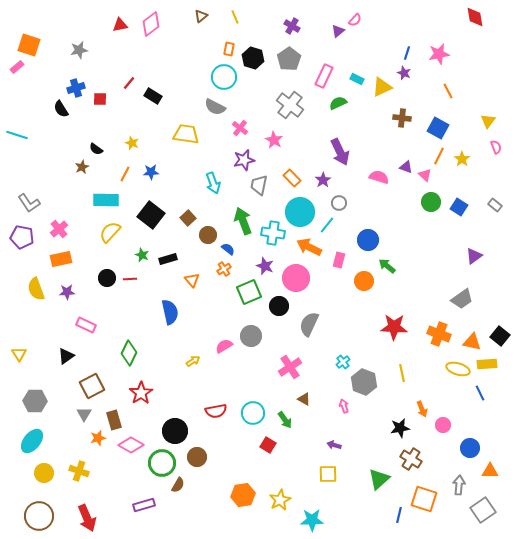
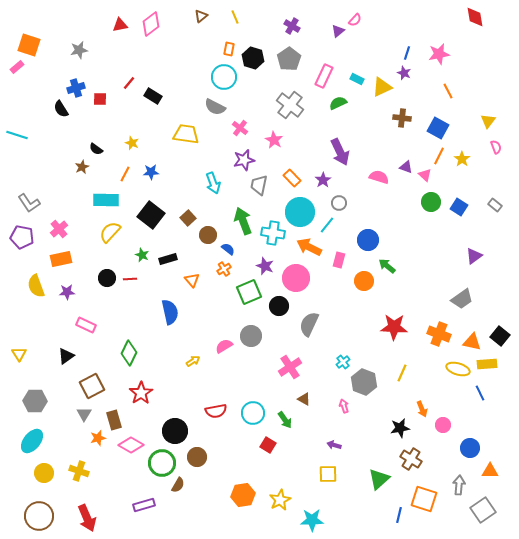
yellow semicircle at (36, 289): moved 3 px up
yellow line at (402, 373): rotated 36 degrees clockwise
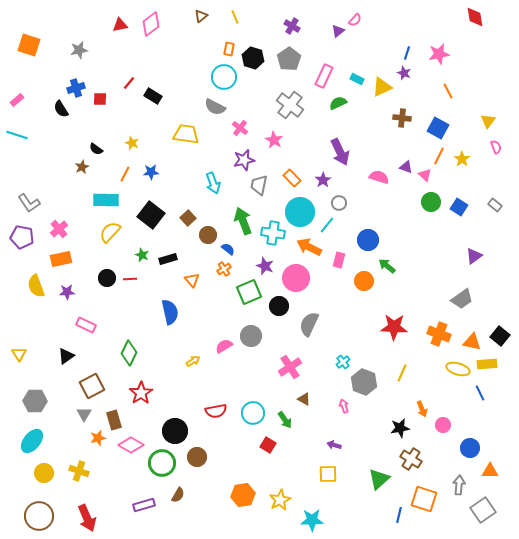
pink rectangle at (17, 67): moved 33 px down
brown semicircle at (178, 485): moved 10 px down
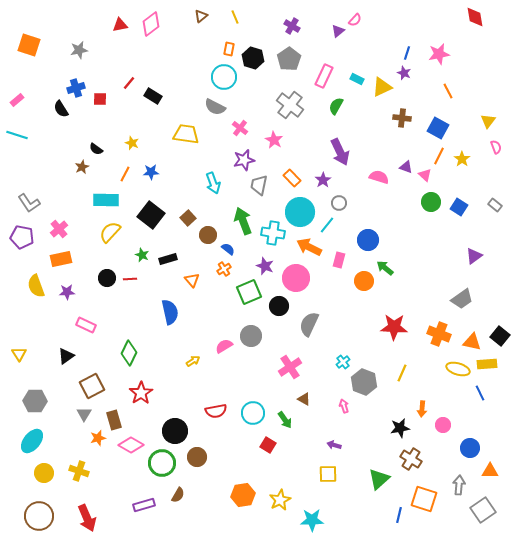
green semicircle at (338, 103): moved 2 px left, 3 px down; rotated 36 degrees counterclockwise
green arrow at (387, 266): moved 2 px left, 2 px down
orange arrow at (422, 409): rotated 28 degrees clockwise
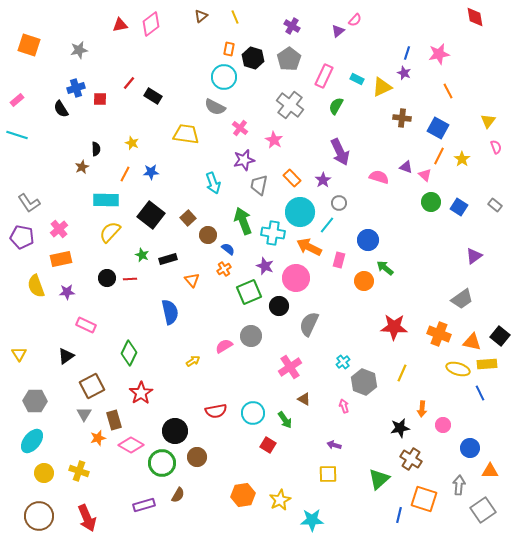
black semicircle at (96, 149): rotated 128 degrees counterclockwise
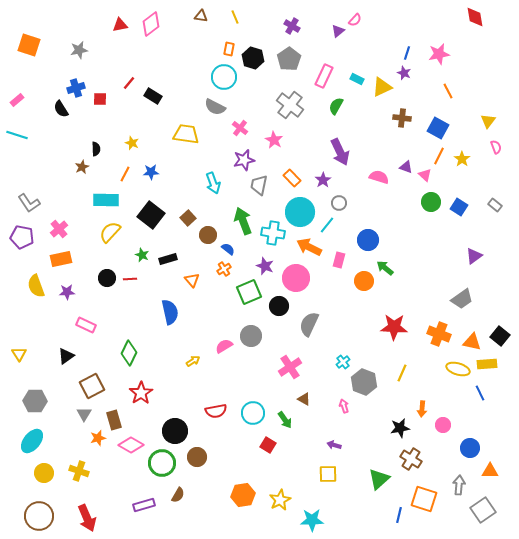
brown triangle at (201, 16): rotated 48 degrees clockwise
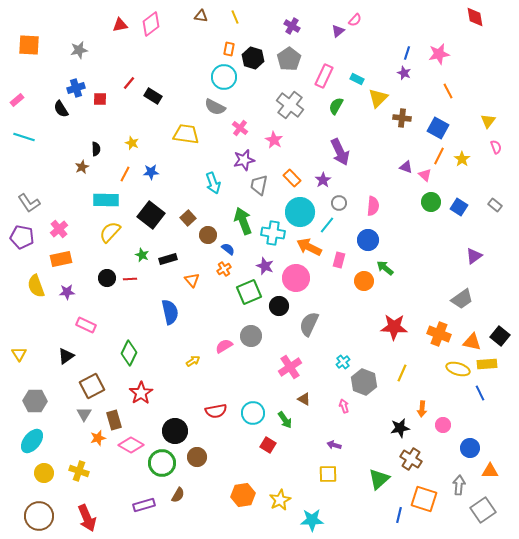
orange square at (29, 45): rotated 15 degrees counterclockwise
yellow triangle at (382, 87): moved 4 px left, 11 px down; rotated 20 degrees counterclockwise
cyan line at (17, 135): moved 7 px right, 2 px down
pink semicircle at (379, 177): moved 6 px left, 29 px down; rotated 78 degrees clockwise
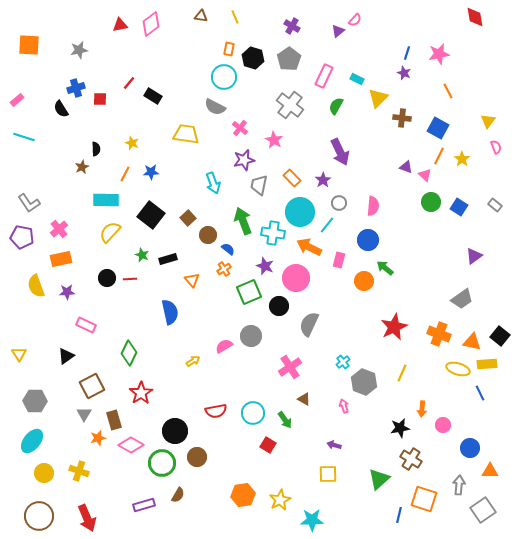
red star at (394, 327): rotated 28 degrees counterclockwise
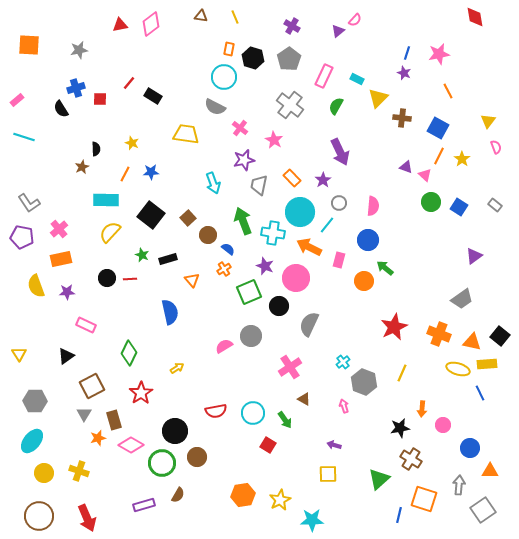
yellow arrow at (193, 361): moved 16 px left, 7 px down
